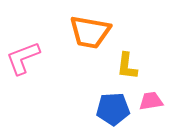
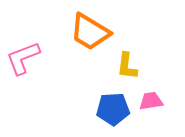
orange trapezoid: rotated 21 degrees clockwise
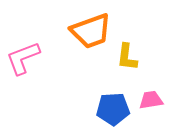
orange trapezoid: moved 1 px right, 1 px up; rotated 51 degrees counterclockwise
yellow L-shape: moved 9 px up
pink trapezoid: moved 1 px up
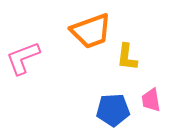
pink trapezoid: rotated 90 degrees counterclockwise
blue pentagon: moved 1 px down
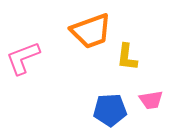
pink trapezoid: rotated 90 degrees counterclockwise
blue pentagon: moved 3 px left
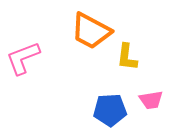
orange trapezoid: rotated 48 degrees clockwise
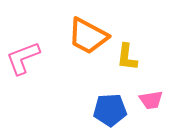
orange trapezoid: moved 3 px left, 5 px down
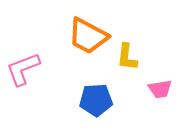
pink L-shape: moved 11 px down
pink trapezoid: moved 9 px right, 11 px up
blue pentagon: moved 14 px left, 10 px up
